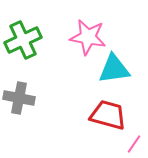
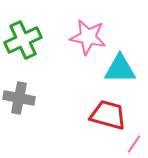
cyan triangle: moved 6 px right; rotated 8 degrees clockwise
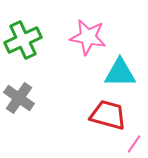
cyan triangle: moved 4 px down
gray cross: rotated 24 degrees clockwise
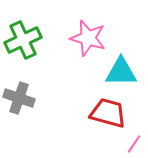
pink star: moved 1 px down; rotated 6 degrees clockwise
cyan triangle: moved 1 px right, 1 px up
gray cross: rotated 16 degrees counterclockwise
red trapezoid: moved 2 px up
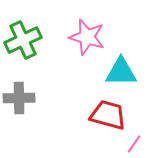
pink star: moved 1 px left, 1 px up
gray cross: rotated 20 degrees counterclockwise
red trapezoid: moved 2 px down
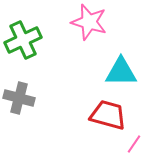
pink star: moved 2 px right, 15 px up
gray cross: rotated 16 degrees clockwise
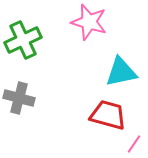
cyan triangle: rotated 12 degrees counterclockwise
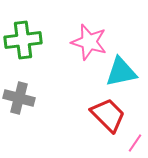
pink star: moved 20 px down
green cross: rotated 18 degrees clockwise
red trapezoid: rotated 30 degrees clockwise
pink line: moved 1 px right, 1 px up
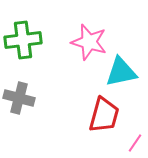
red trapezoid: moved 4 px left; rotated 60 degrees clockwise
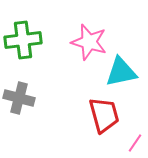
red trapezoid: rotated 30 degrees counterclockwise
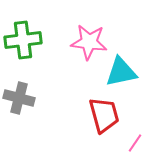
pink star: rotated 9 degrees counterclockwise
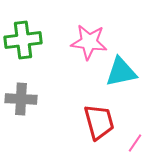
gray cross: moved 2 px right, 1 px down; rotated 12 degrees counterclockwise
red trapezoid: moved 5 px left, 7 px down
